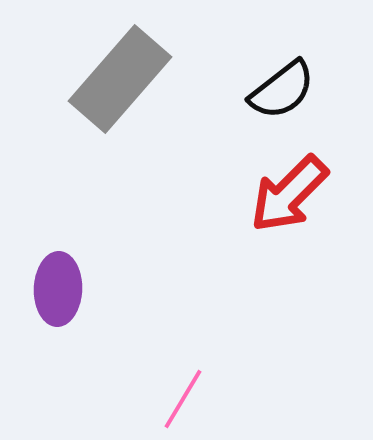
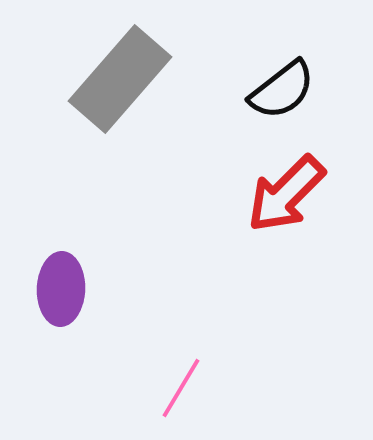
red arrow: moved 3 px left
purple ellipse: moved 3 px right
pink line: moved 2 px left, 11 px up
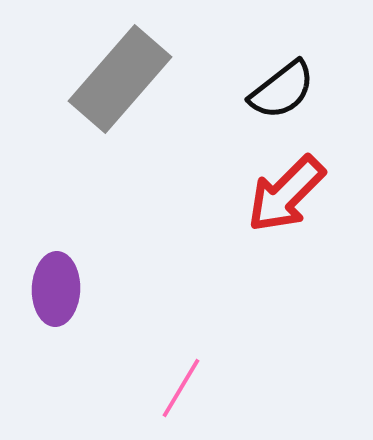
purple ellipse: moved 5 px left
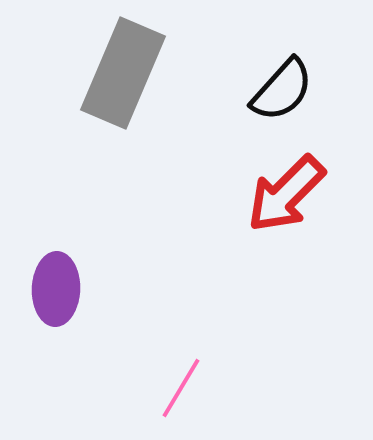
gray rectangle: moved 3 px right, 6 px up; rotated 18 degrees counterclockwise
black semicircle: rotated 10 degrees counterclockwise
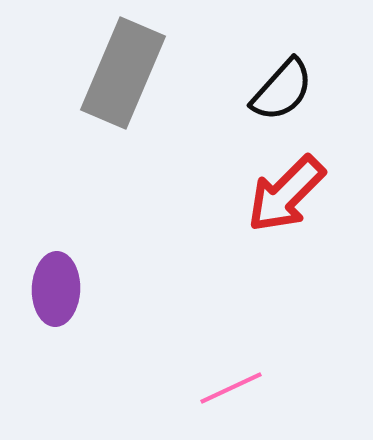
pink line: moved 50 px right; rotated 34 degrees clockwise
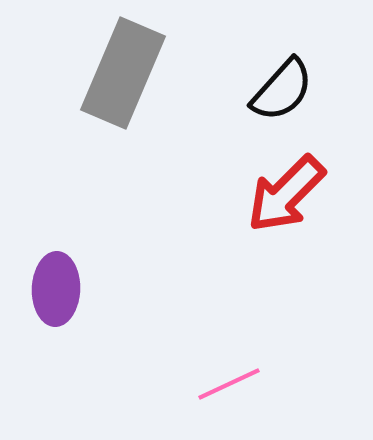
pink line: moved 2 px left, 4 px up
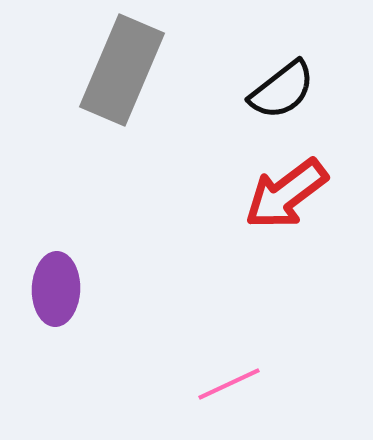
gray rectangle: moved 1 px left, 3 px up
black semicircle: rotated 10 degrees clockwise
red arrow: rotated 8 degrees clockwise
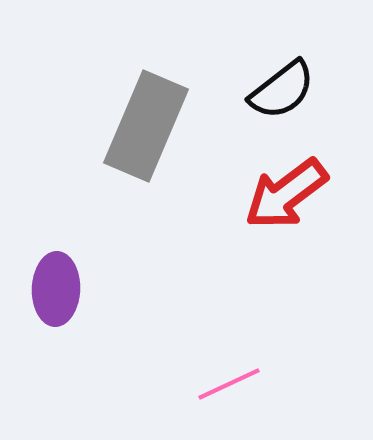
gray rectangle: moved 24 px right, 56 px down
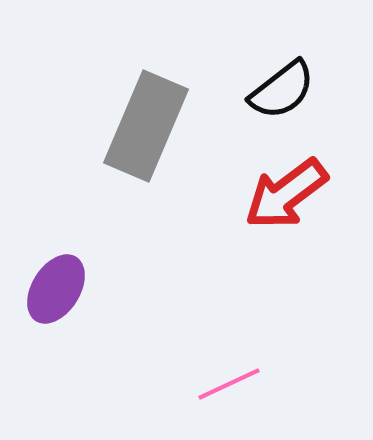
purple ellipse: rotated 30 degrees clockwise
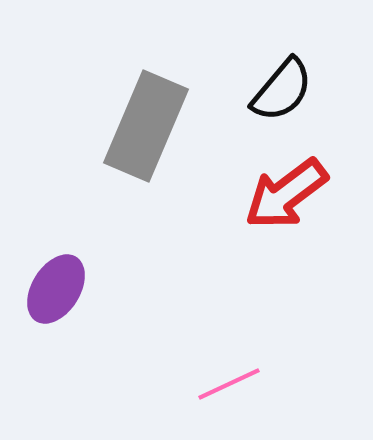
black semicircle: rotated 12 degrees counterclockwise
